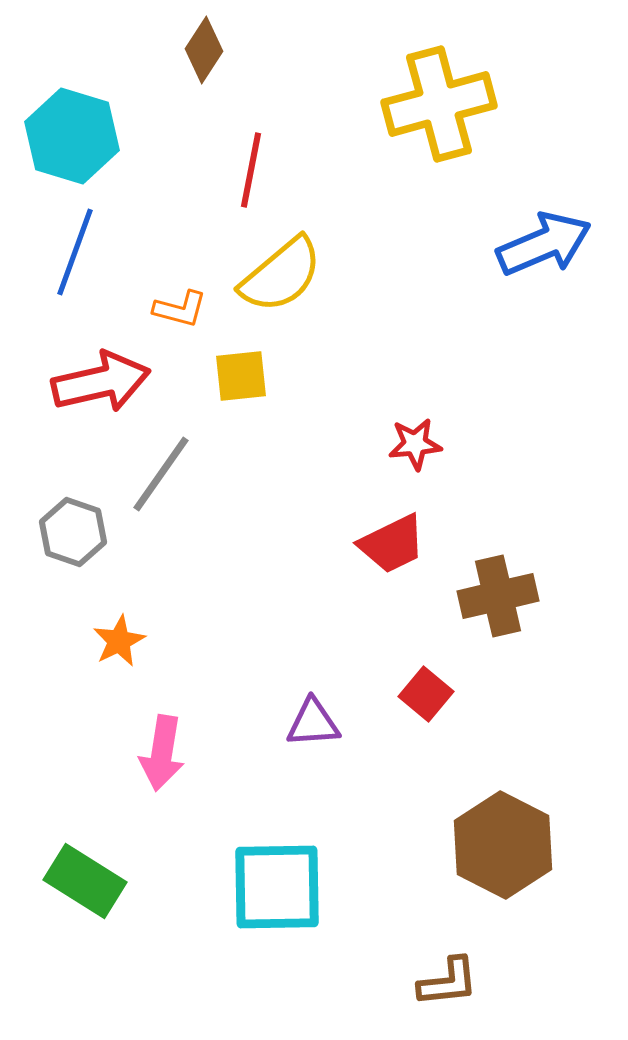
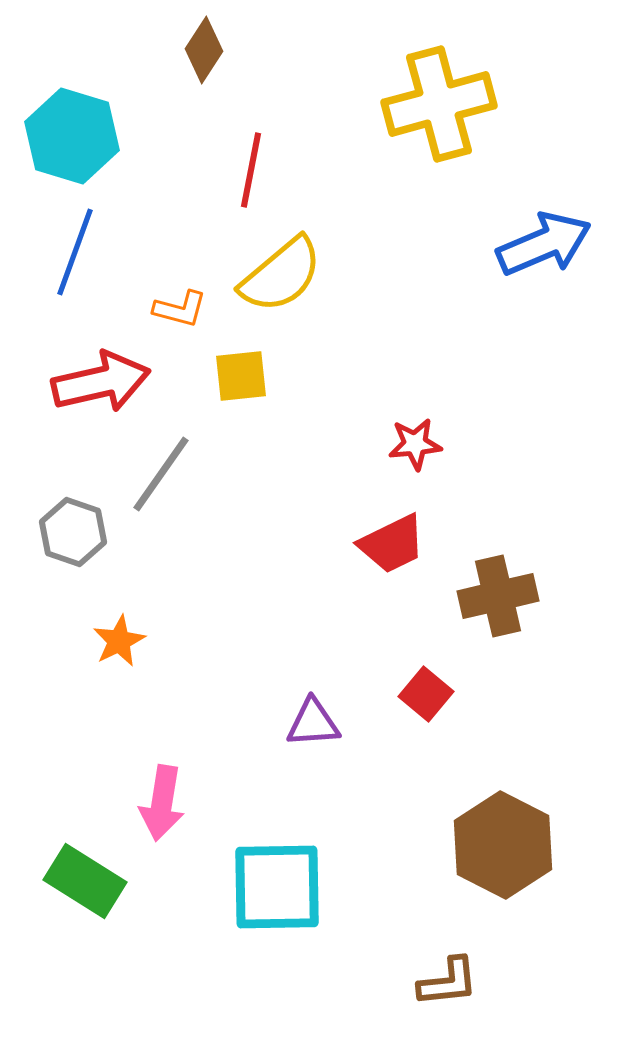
pink arrow: moved 50 px down
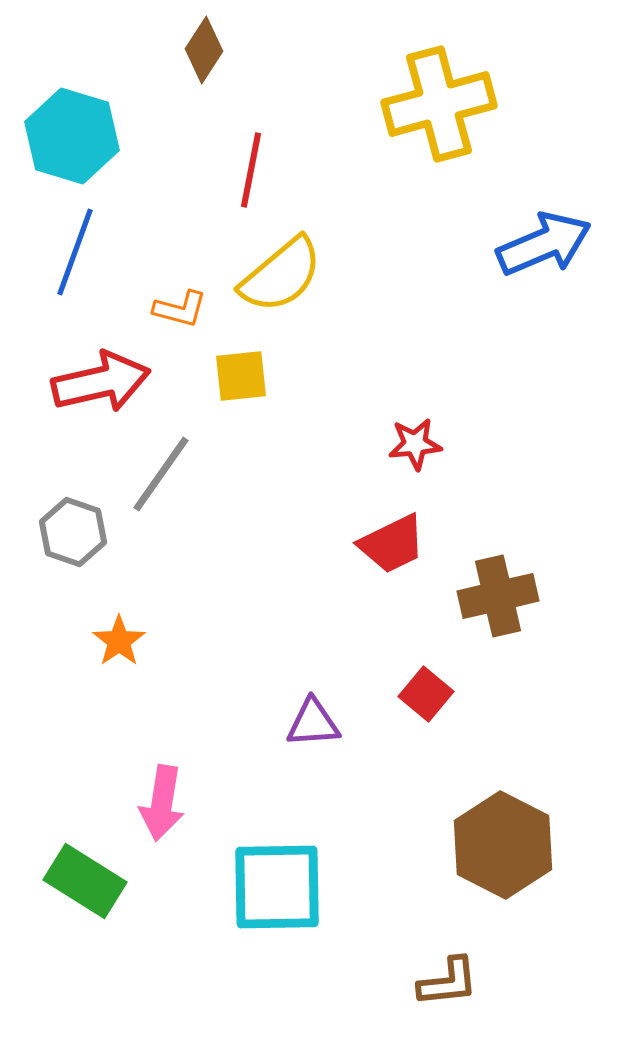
orange star: rotated 8 degrees counterclockwise
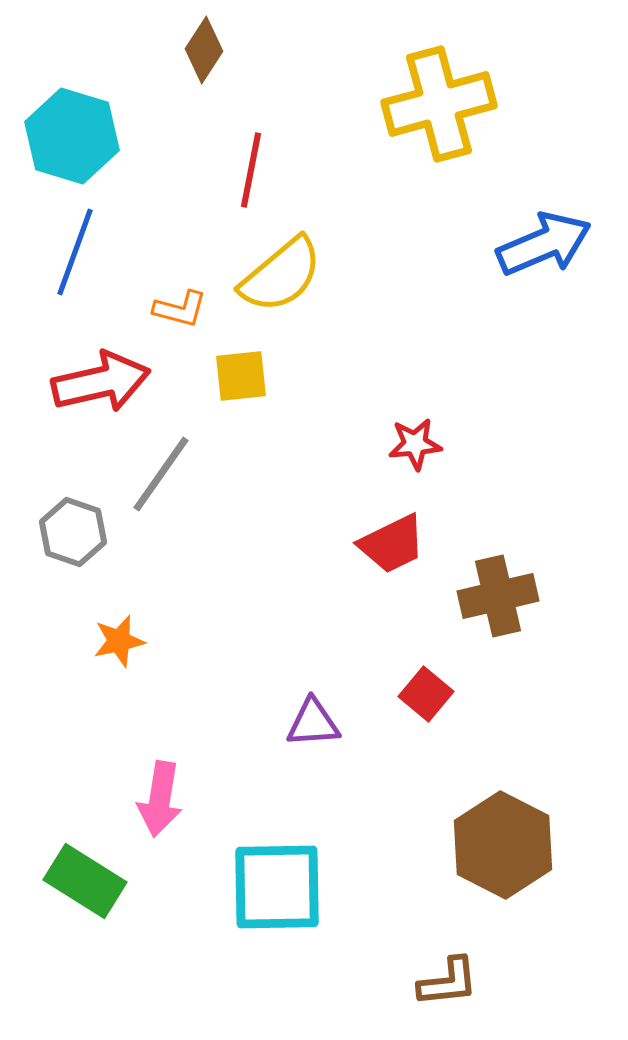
orange star: rotated 22 degrees clockwise
pink arrow: moved 2 px left, 4 px up
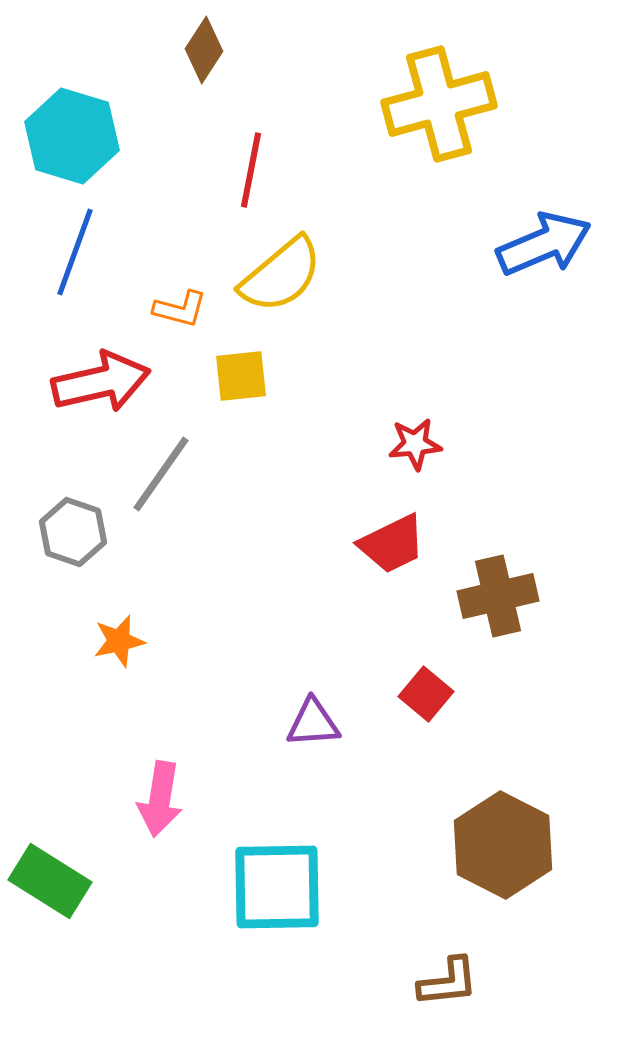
green rectangle: moved 35 px left
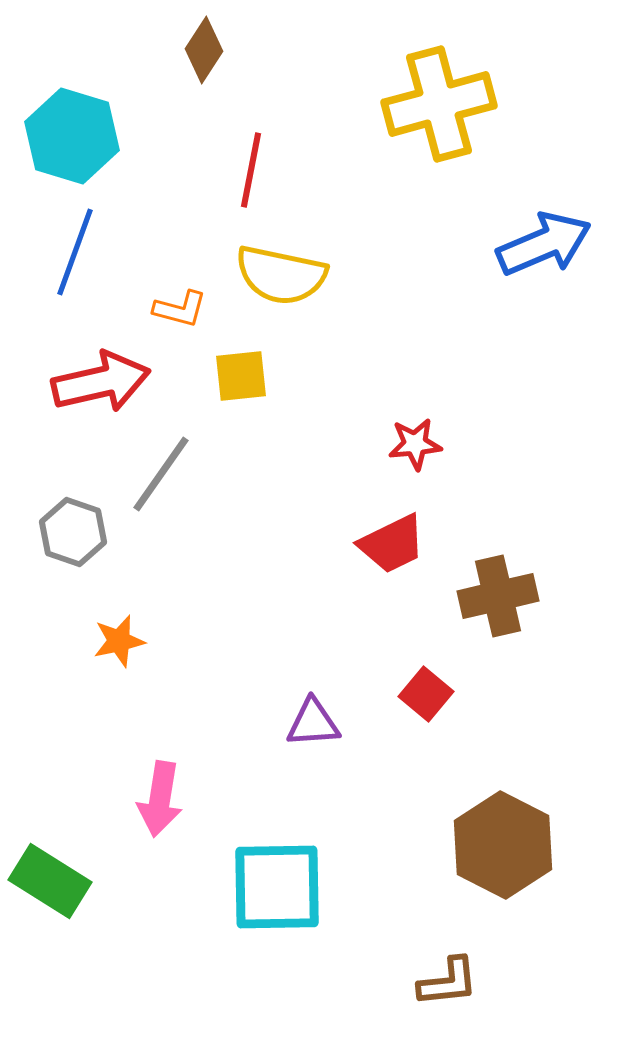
yellow semicircle: rotated 52 degrees clockwise
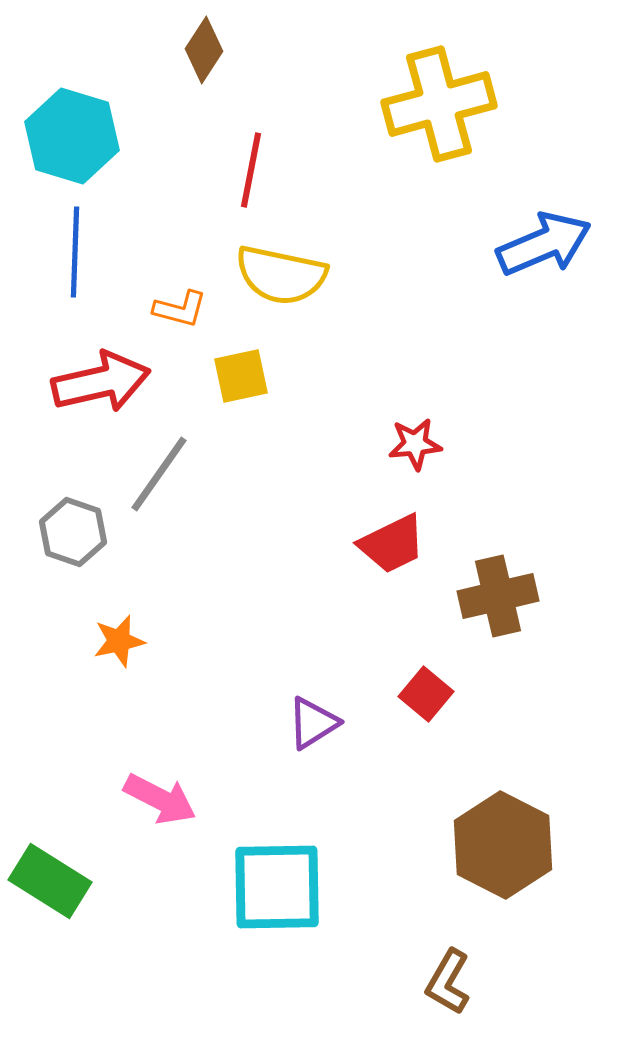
blue line: rotated 18 degrees counterclockwise
yellow square: rotated 6 degrees counterclockwise
gray line: moved 2 px left
purple triangle: rotated 28 degrees counterclockwise
pink arrow: rotated 72 degrees counterclockwise
brown L-shape: rotated 126 degrees clockwise
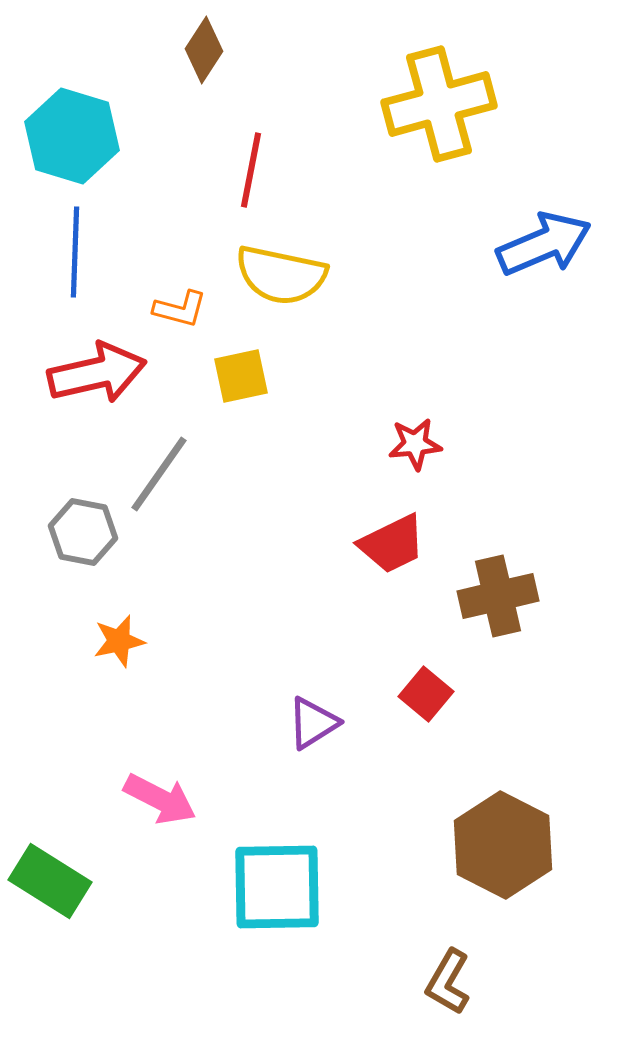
red arrow: moved 4 px left, 9 px up
gray hexagon: moved 10 px right; rotated 8 degrees counterclockwise
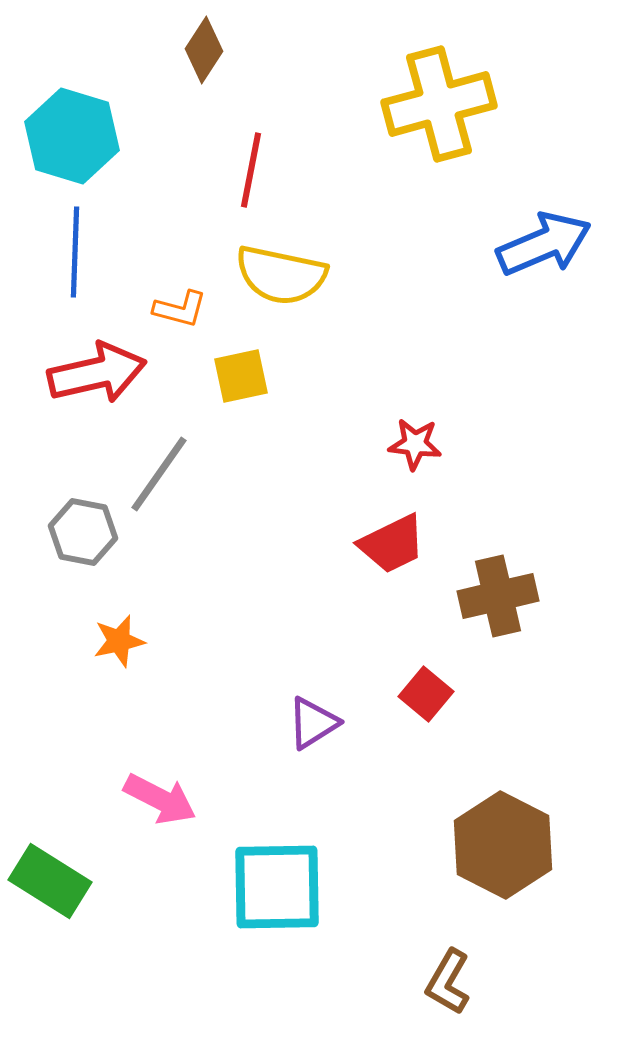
red star: rotated 12 degrees clockwise
